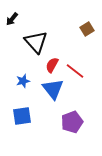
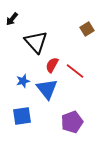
blue triangle: moved 6 px left
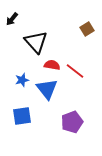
red semicircle: rotated 70 degrees clockwise
blue star: moved 1 px left, 1 px up
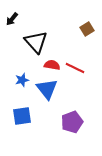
red line: moved 3 px up; rotated 12 degrees counterclockwise
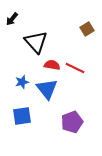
blue star: moved 2 px down
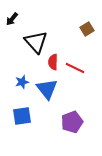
red semicircle: moved 1 px right, 3 px up; rotated 98 degrees counterclockwise
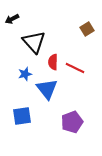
black arrow: rotated 24 degrees clockwise
black triangle: moved 2 px left
blue star: moved 3 px right, 8 px up
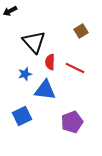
black arrow: moved 2 px left, 8 px up
brown square: moved 6 px left, 2 px down
red semicircle: moved 3 px left
blue triangle: moved 2 px left, 1 px down; rotated 45 degrees counterclockwise
blue square: rotated 18 degrees counterclockwise
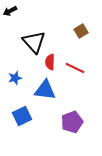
blue star: moved 10 px left, 4 px down
